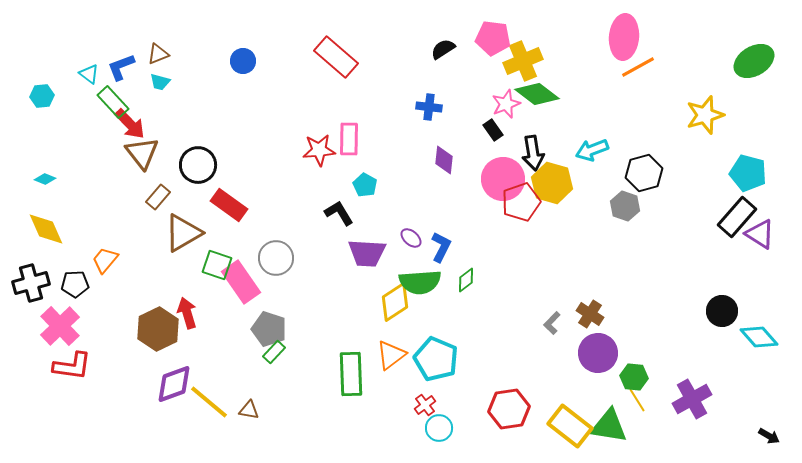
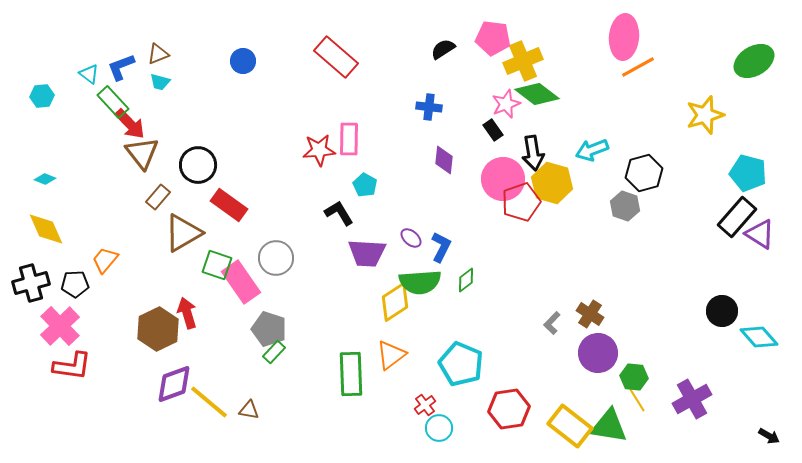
cyan pentagon at (436, 359): moved 25 px right, 5 px down
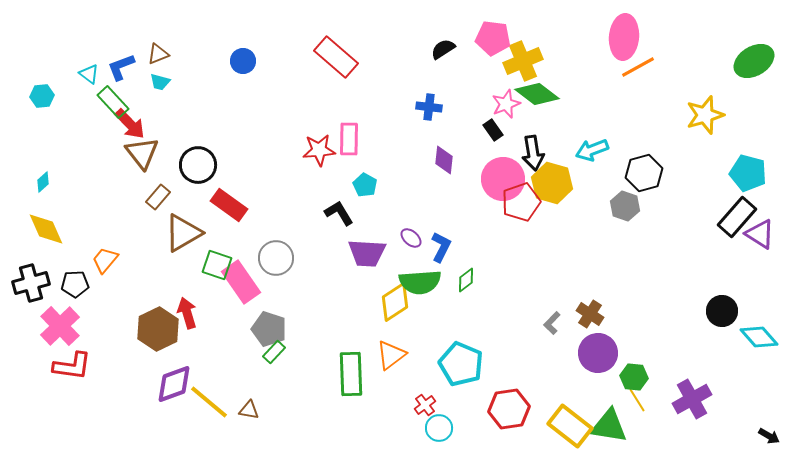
cyan diamond at (45, 179): moved 2 px left, 3 px down; rotated 65 degrees counterclockwise
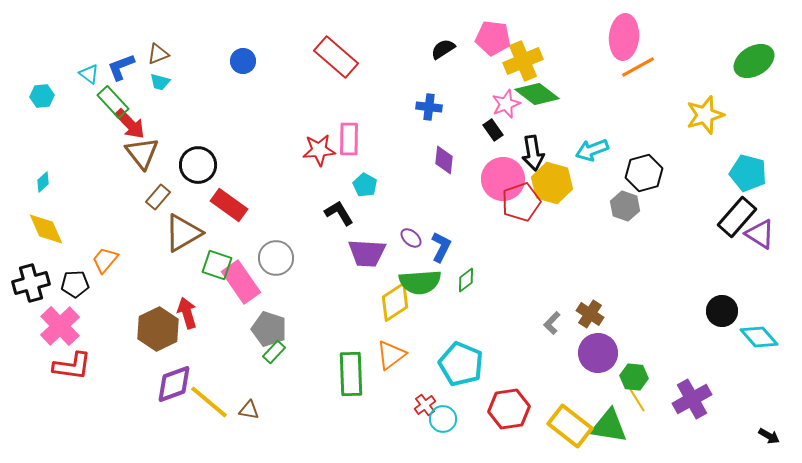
cyan circle at (439, 428): moved 4 px right, 9 px up
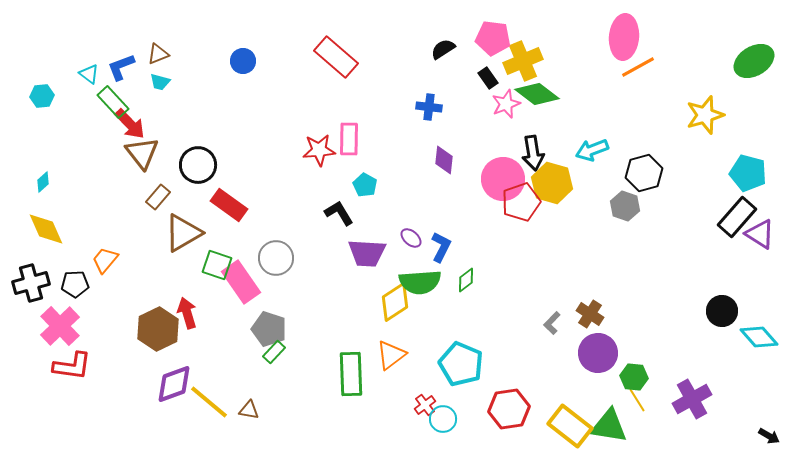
black rectangle at (493, 130): moved 5 px left, 52 px up
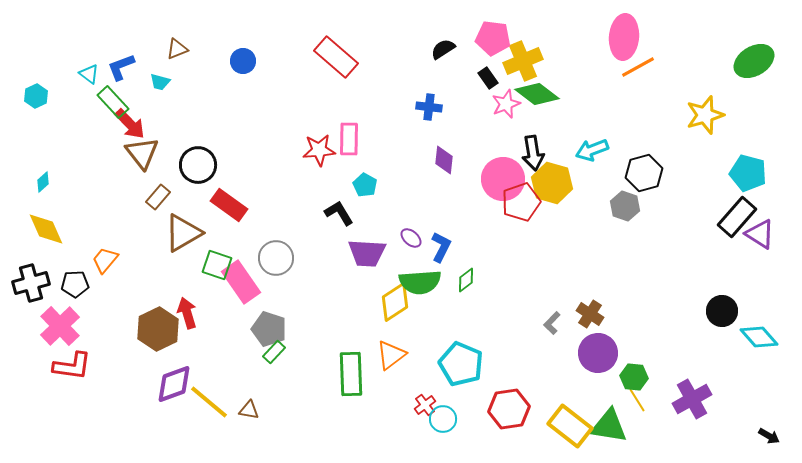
brown triangle at (158, 54): moved 19 px right, 5 px up
cyan hexagon at (42, 96): moved 6 px left; rotated 20 degrees counterclockwise
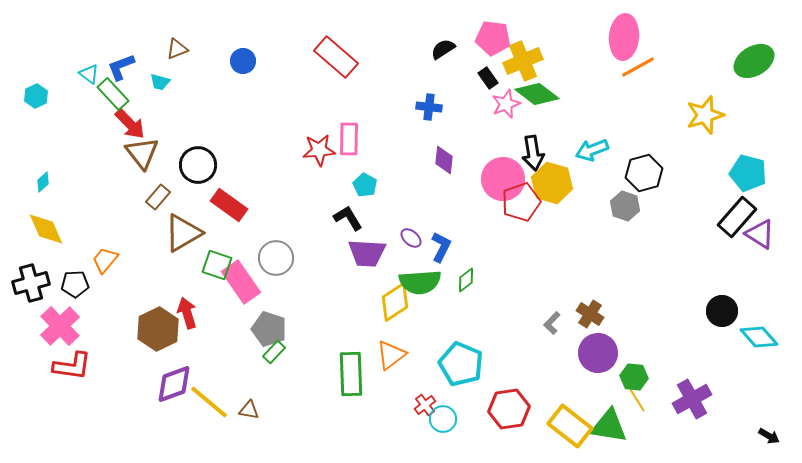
green rectangle at (113, 102): moved 8 px up
black L-shape at (339, 213): moved 9 px right, 5 px down
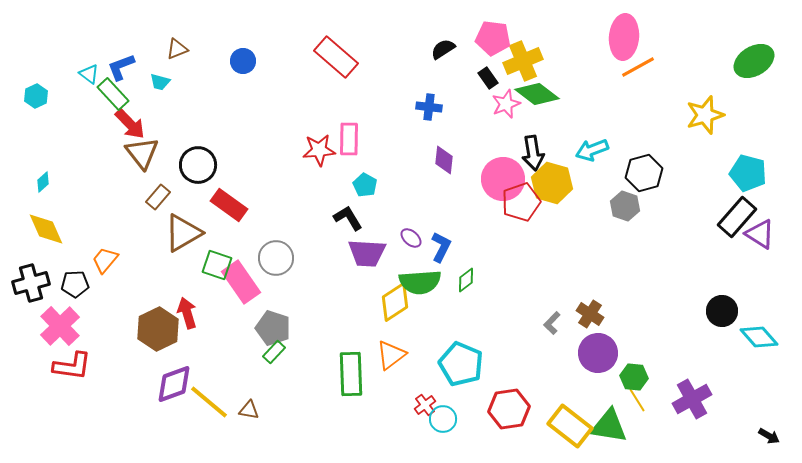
gray pentagon at (269, 329): moved 4 px right, 1 px up
